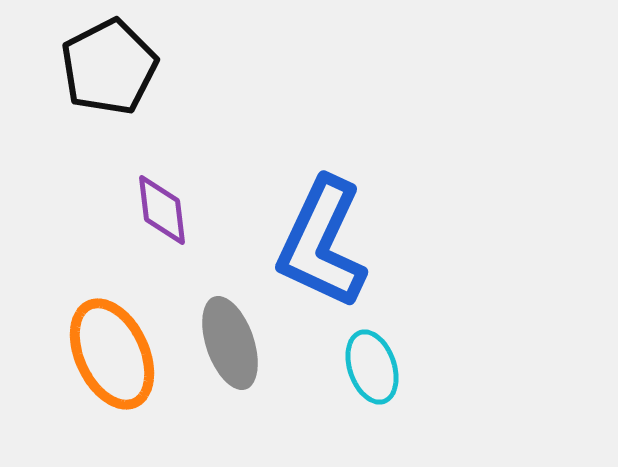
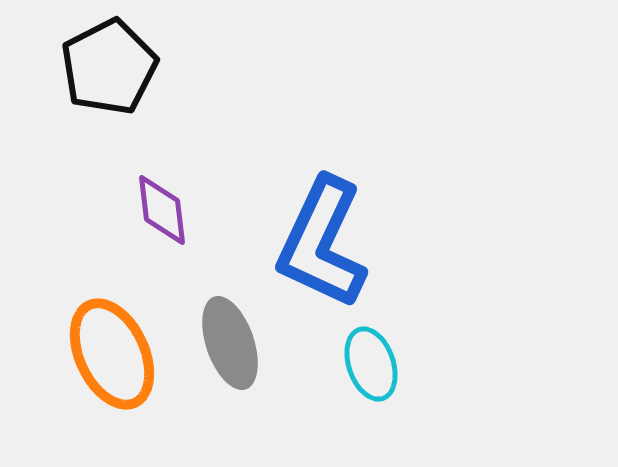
cyan ellipse: moved 1 px left, 3 px up
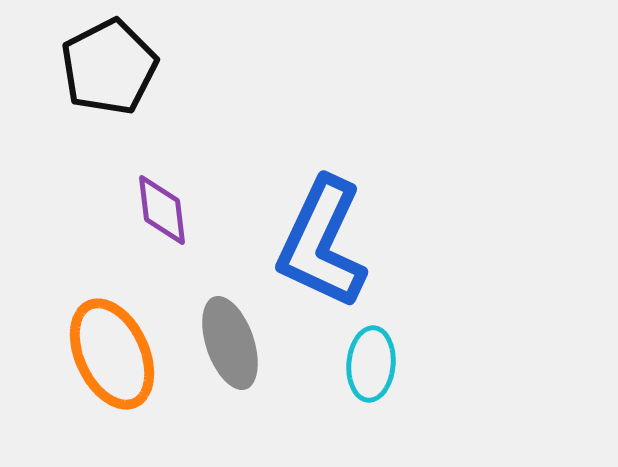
cyan ellipse: rotated 24 degrees clockwise
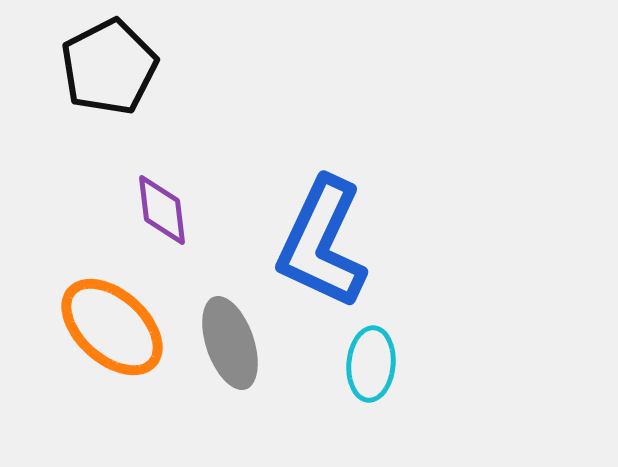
orange ellipse: moved 27 px up; rotated 23 degrees counterclockwise
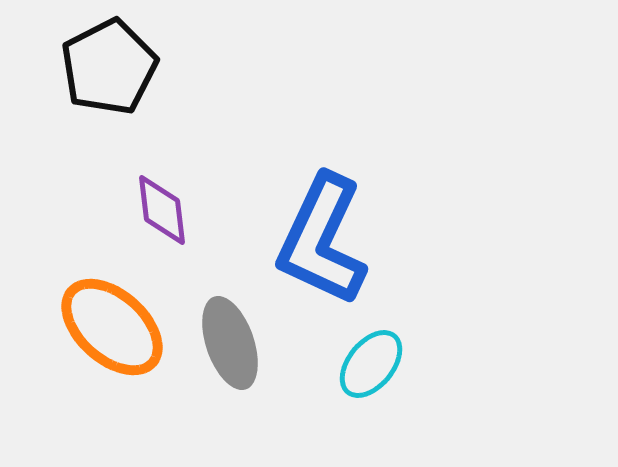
blue L-shape: moved 3 px up
cyan ellipse: rotated 34 degrees clockwise
